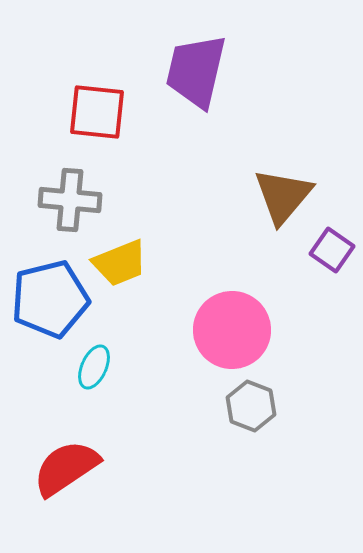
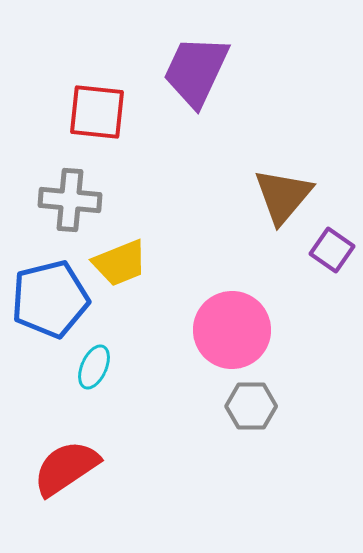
purple trapezoid: rotated 12 degrees clockwise
gray hexagon: rotated 21 degrees counterclockwise
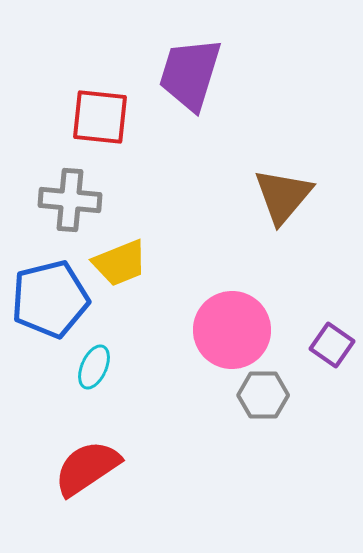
purple trapezoid: moved 6 px left, 3 px down; rotated 8 degrees counterclockwise
red square: moved 3 px right, 5 px down
purple square: moved 95 px down
gray hexagon: moved 12 px right, 11 px up
red semicircle: moved 21 px right
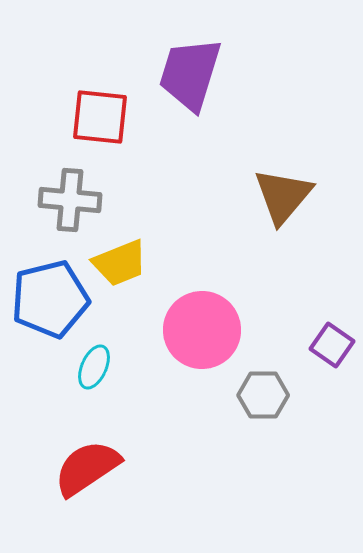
pink circle: moved 30 px left
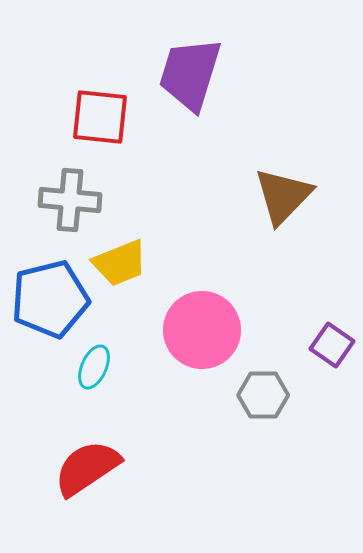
brown triangle: rotated 4 degrees clockwise
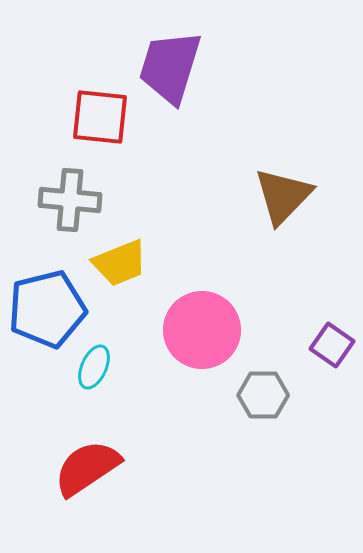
purple trapezoid: moved 20 px left, 7 px up
blue pentagon: moved 3 px left, 10 px down
